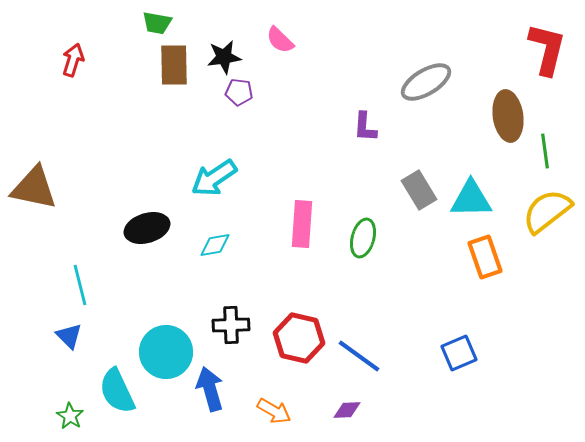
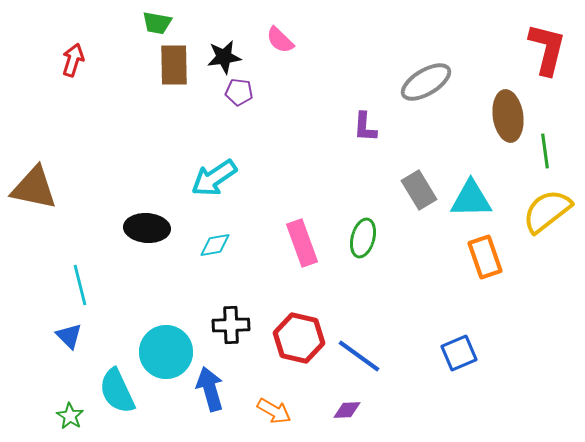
pink rectangle: moved 19 px down; rotated 24 degrees counterclockwise
black ellipse: rotated 21 degrees clockwise
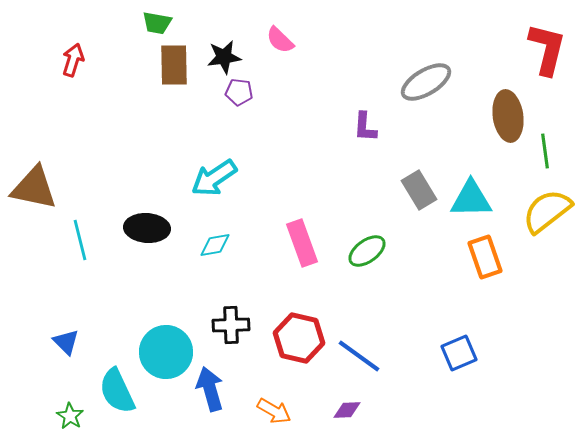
green ellipse: moved 4 px right, 13 px down; rotated 39 degrees clockwise
cyan line: moved 45 px up
blue triangle: moved 3 px left, 6 px down
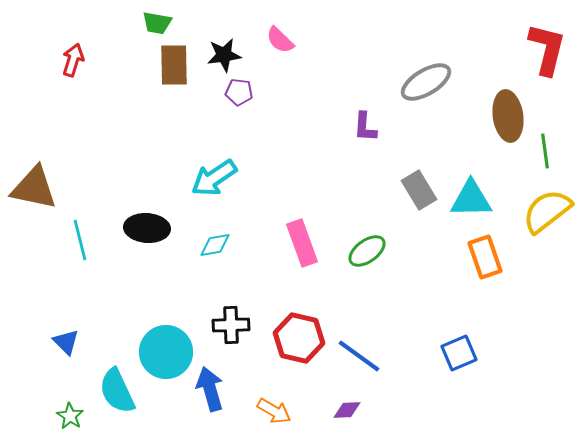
black star: moved 2 px up
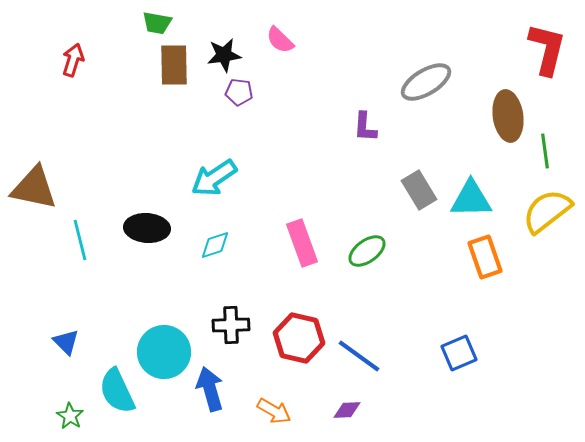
cyan diamond: rotated 8 degrees counterclockwise
cyan circle: moved 2 px left
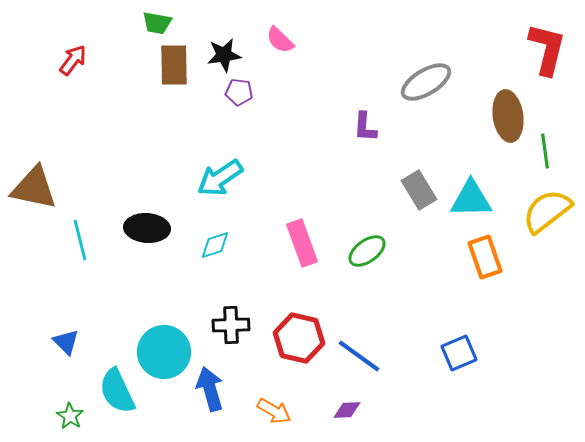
red arrow: rotated 20 degrees clockwise
cyan arrow: moved 6 px right
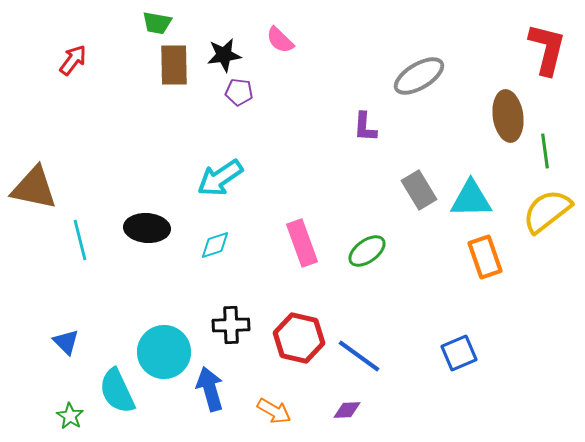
gray ellipse: moved 7 px left, 6 px up
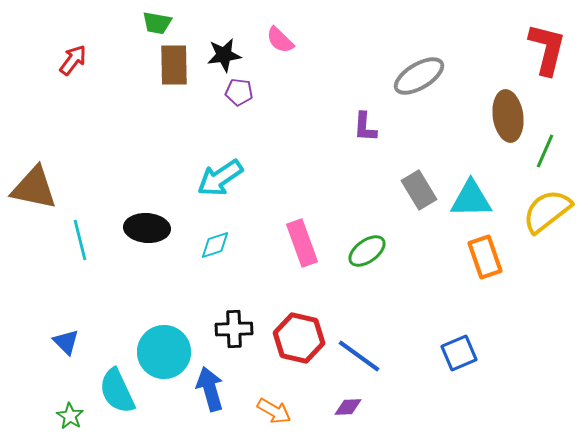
green line: rotated 32 degrees clockwise
black cross: moved 3 px right, 4 px down
purple diamond: moved 1 px right, 3 px up
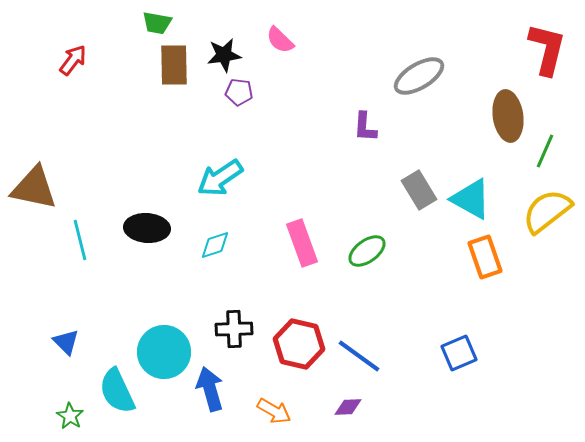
cyan triangle: rotated 30 degrees clockwise
red hexagon: moved 6 px down
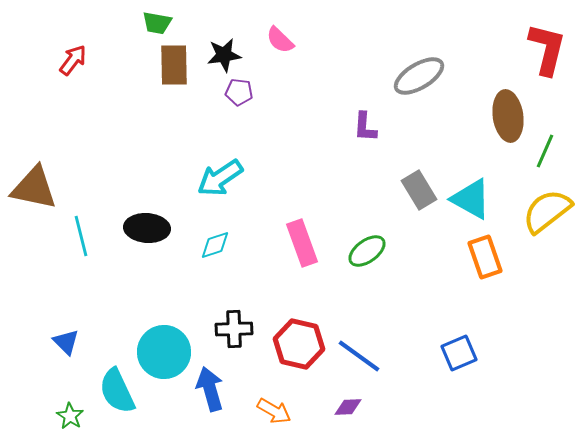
cyan line: moved 1 px right, 4 px up
